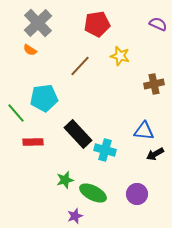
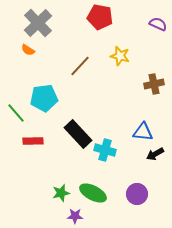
red pentagon: moved 3 px right, 7 px up; rotated 20 degrees clockwise
orange semicircle: moved 2 px left
blue triangle: moved 1 px left, 1 px down
red rectangle: moved 1 px up
green star: moved 4 px left, 13 px down
purple star: rotated 21 degrees clockwise
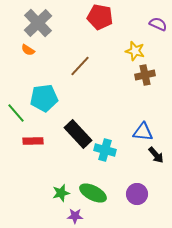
yellow star: moved 15 px right, 5 px up
brown cross: moved 9 px left, 9 px up
black arrow: moved 1 px right, 1 px down; rotated 102 degrees counterclockwise
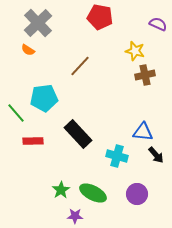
cyan cross: moved 12 px right, 6 px down
green star: moved 3 px up; rotated 18 degrees counterclockwise
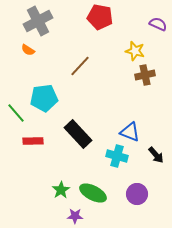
gray cross: moved 2 px up; rotated 16 degrees clockwise
blue triangle: moved 13 px left; rotated 15 degrees clockwise
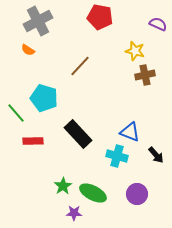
cyan pentagon: rotated 24 degrees clockwise
green star: moved 2 px right, 4 px up
purple star: moved 1 px left, 3 px up
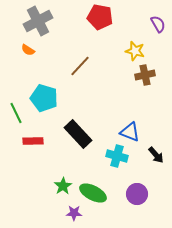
purple semicircle: rotated 36 degrees clockwise
green line: rotated 15 degrees clockwise
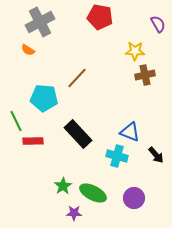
gray cross: moved 2 px right, 1 px down
yellow star: rotated 12 degrees counterclockwise
brown line: moved 3 px left, 12 px down
cyan pentagon: rotated 12 degrees counterclockwise
green line: moved 8 px down
purple circle: moved 3 px left, 4 px down
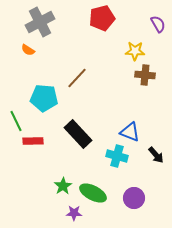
red pentagon: moved 2 px right, 1 px down; rotated 25 degrees counterclockwise
brown cross: rotated 18 degrees clockwise
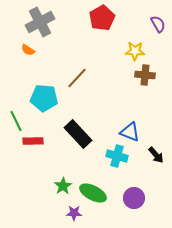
red pentagon: rotated 15 degrees counterclockwise
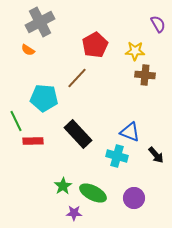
red pentagon: moved 7 px left, 27 px down
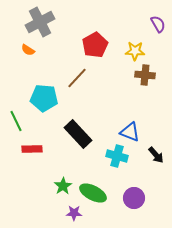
red rectangle: moved 1 px left, 8 px down
